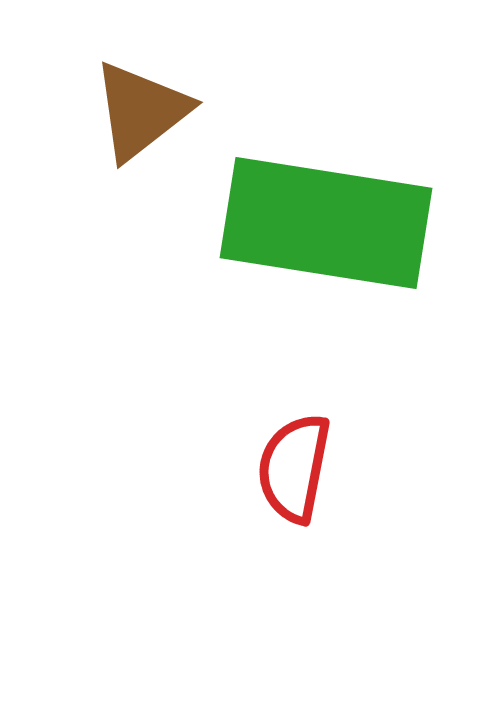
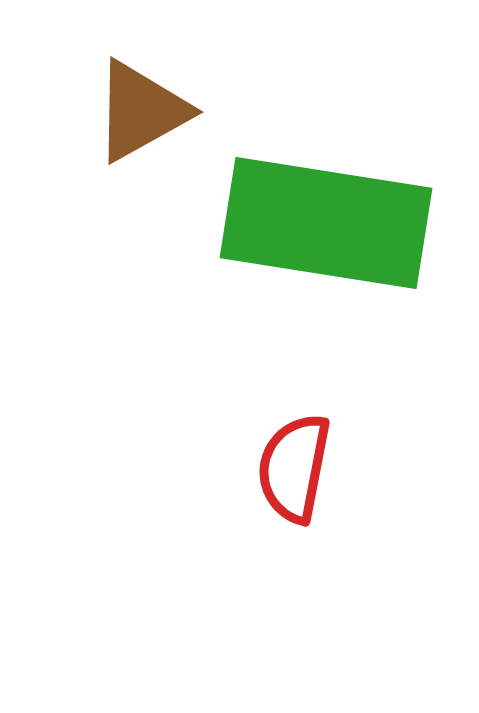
brown triangle: rotated 9 degrees clockwise
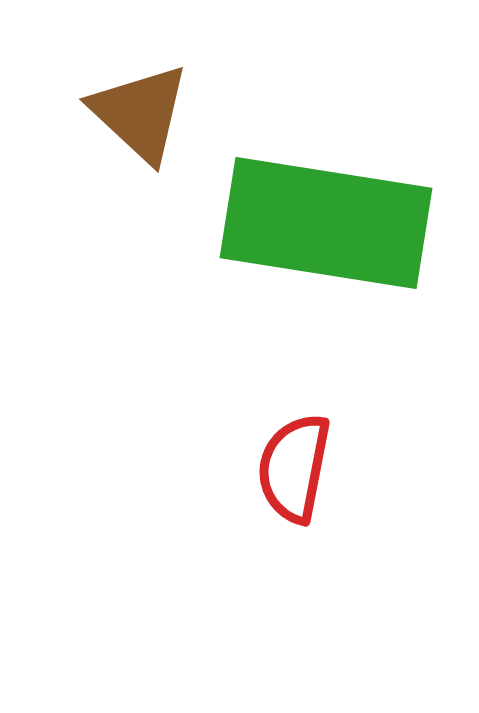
brown triangle: moved 1 px left, 2 px down; rotated 48 degrees counterclockwise
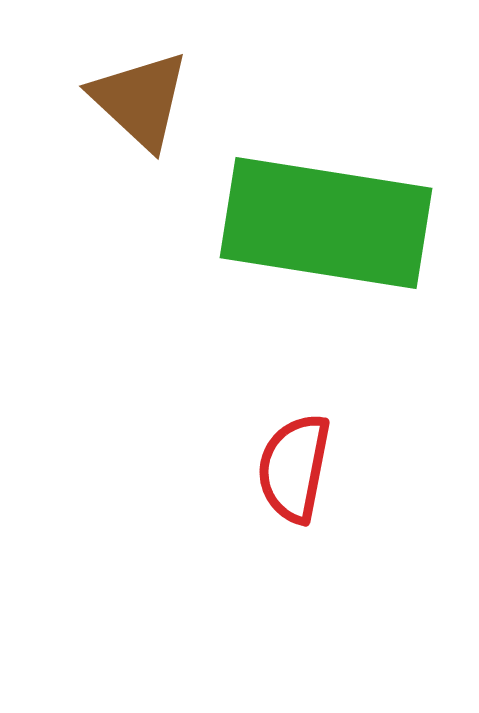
brown triangle: moved 13 px up
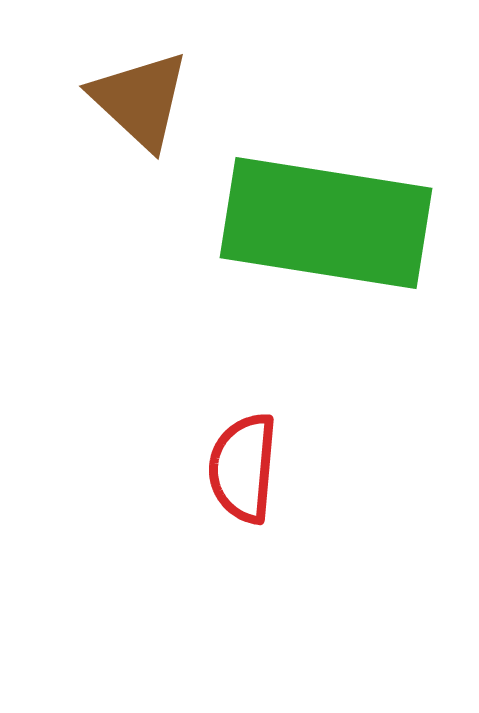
red semicircle: moved 51 px left; rotated 6 degrees counterclockwise
